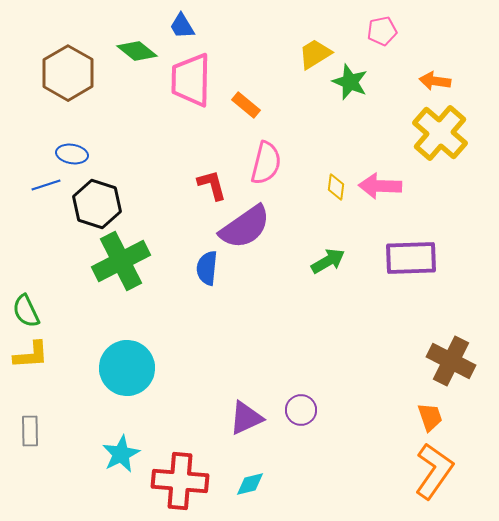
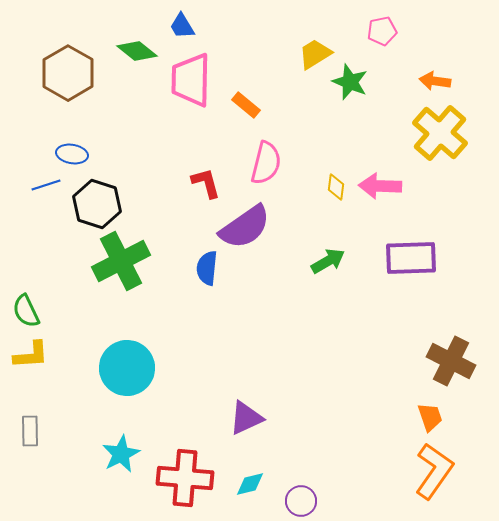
red L-shape: moved 6 px left, 2 px up
purple circle: moved 91 px down
red cross: moved 5 px right, 3 px up
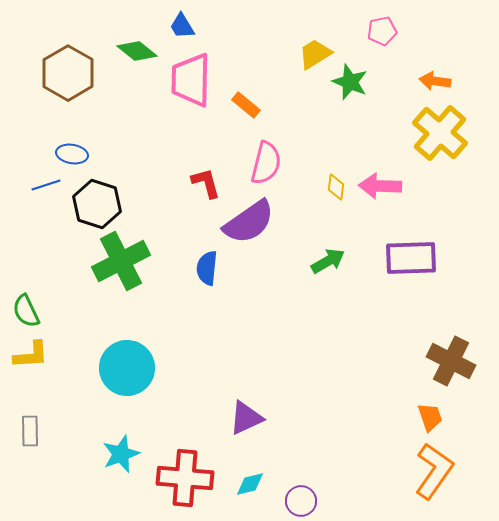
purple semicircle: moved 4 px right, 5 px up
cyan star: rotated 6 degrees clockwise
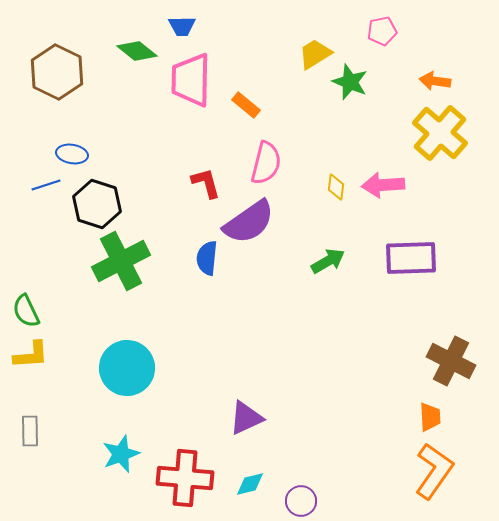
blue trapezoid: rotated 60 degrees counterclockwise
brown hexagon: moved 11 px left, 1 px up; rotated 4 degrees counterclockwise
pink arrow: moved 3 px right, 1 px up; rotated 6 degrees counterclockwise
blue semicircle: moved 10 px up
orange trapezoid: rotated 16 degrees clockwise
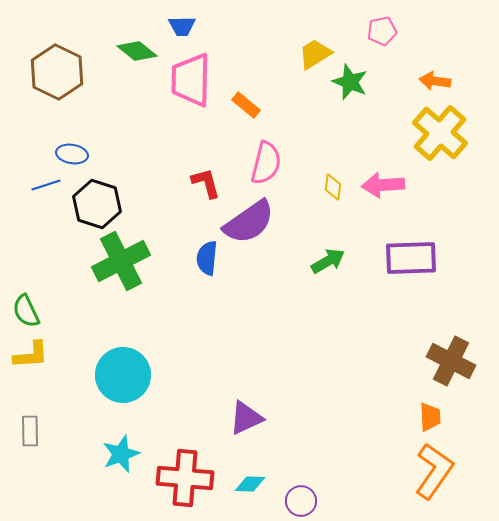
yellow diamond: moved 3 px left
cyan circle: moved 4 px left, 7 px down
cyan diamond: rotated 16 degrees clockwise
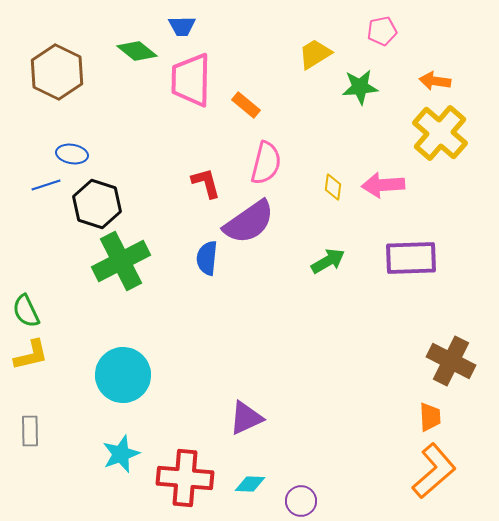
green star: moved 10 px right, 5 px down; rotated 27 degrees counterclockwise
yellow L-shape: rotated 9 degrees counterclockwise
orange L-shape: rotated 14 degrees clockwise
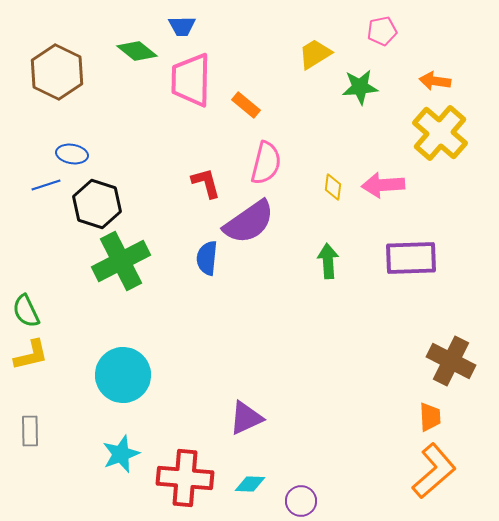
green arrow: rotated 64 degrees counterclockwise
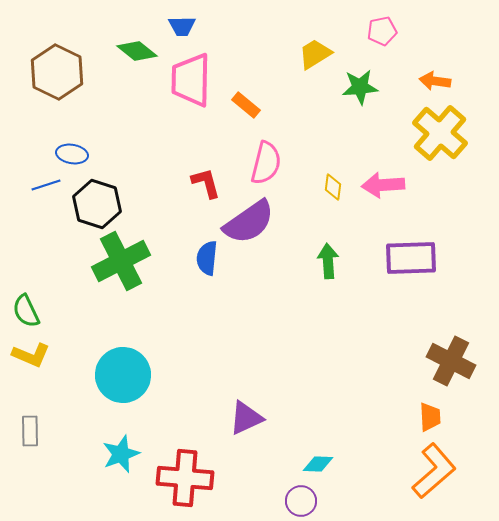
yellow L-shape: rotated 36 degrees clockwise
cyan diamond: moved 68 px right, 20 px up
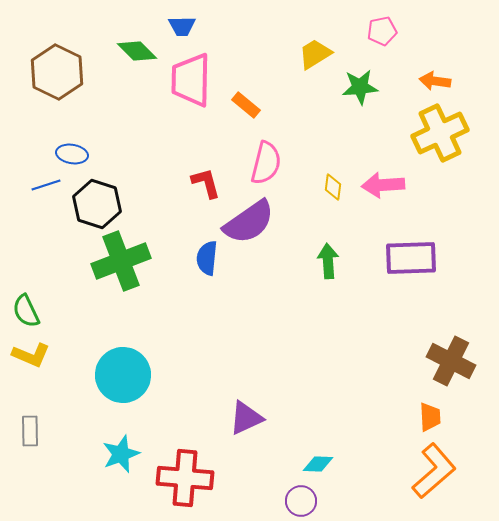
green diamond: rotated 6 degrees clockwise
yellow cross: rotated 24 degrees clockwise
green cross: rotated 6 degrees clockwise
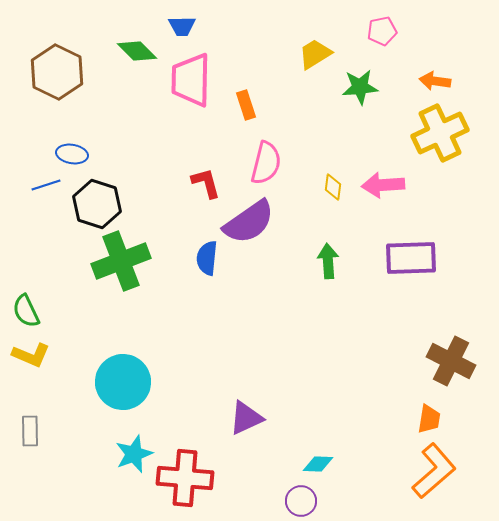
orange rectangle: rotated 32 degrees clockwise
cyan circle: moved 7 px down
orange trapezoid: moved 1 px left, 2 px down; rotated 12 degrees clockwise
cyan star: moved 13 px right
